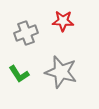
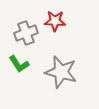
red star: moved 8 px left
green L-shape: moved 10 px up
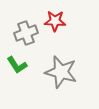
green L-shape: moved 2 px left, 1 px down
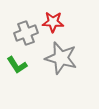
red star: moved 2 px left, 1 px down
gray star: moved 14 px up
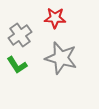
red star: moved 2 px right, 4 px up
gray cross: moved 6 px left, 2 px down; rotated 15 degrees counterclockwise
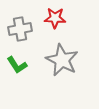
gray cross: moved 6 px up; rotated 25 degrees clockwise
gray star: moved 1 px right, 2 px down; rotated 12 degrees clockwise
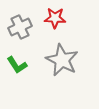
gray cross: moved 2 px up; rotated 15 degrees counterclockwise
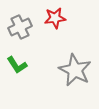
red star: rotated 10 degrees counterclockwise
gray star: moved 13 px right, 10 px down
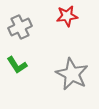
red star: moved 12 px right, 2 px up
gray star: moved 3 px left, 4 px down
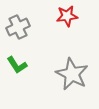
gray cross: moved 2 px left
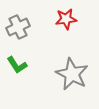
red star: moved 1 px left, 3 px down
